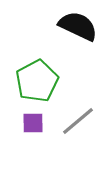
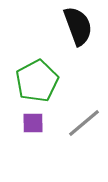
black semicircle: rotated 45 degrees clockwise
gray line: moved 6 px right, 2 px down
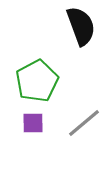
black semicircle: moved 3 px right
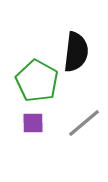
black semicircle: moved 5 px left, 26 px down; rotated 27 degrees clockwise
green pentagon: rotated 15 degrees counterclockwise
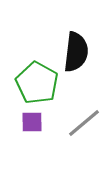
green pentagon: moved 2 px down
purple square: moved 1 px left, 1 px up
